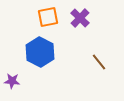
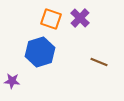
orange square: moved 3 px right, 2 px down; rotated 30 degrees clockwise
blue hexagon: rotated 16 degrees clockwise
brown line: rotated 30 degrees counterclockwise
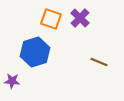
blue hexagon: moved 5 px left
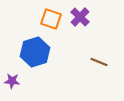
purple cross: moved 1 px up
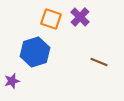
purple star: rotated 21 degrees counterclockwise
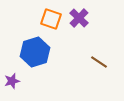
purple cross: moved 1 px left, 1 px down
brown line: rotated 12 degrees clockwise
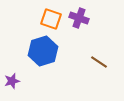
purple cross: rotated 24 degrees counterclockwise
blue hexagon: moved 8 px right, 1 px up
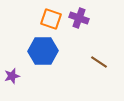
blue hexagon: rotated 16 degrees clockwise
purple star: moved 5 px up
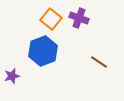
orange square: rotated 20 degrees clockwise
blue hexagon: rotated 20 degrees counterclockwise
